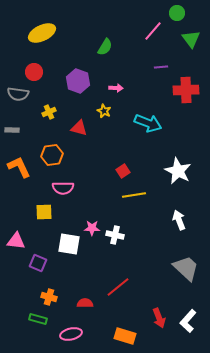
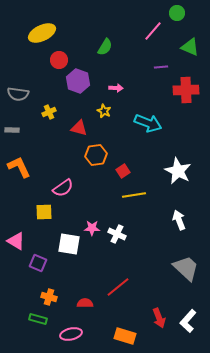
green triangle: moved 1 px left, 8 px down; rotated 30 degrees counterclockwise
red circle: moved 25 px right, 12 px up
orange hexagon: moved 44 px right
pink semicircle: rotated 35 degrees counterclockwise
white cross: moved 2 px right, 1 px up; rotated 12 degrees clockwise
pink triangle: rotated 24 degrees clockwise
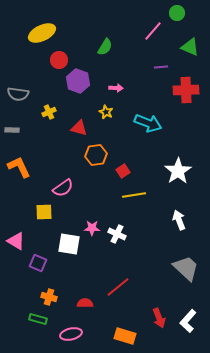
yellow star: moved 2 px right, 1 px down
white star: rotated 12 degrees clockwise
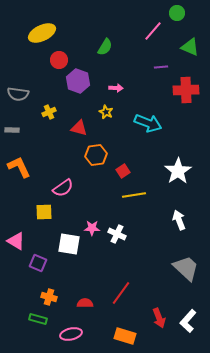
red line: moved 3 px right, 6 px down; rotated 15 degrees counterclockwise
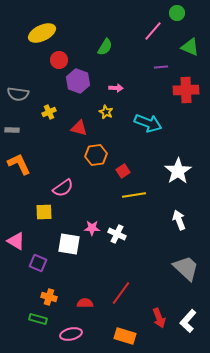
orange L-shape: moved 3 px up
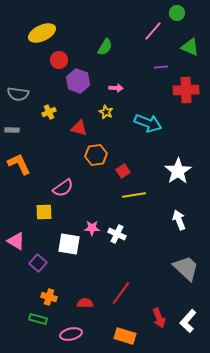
purple square: rotated 18 degrees clockwise
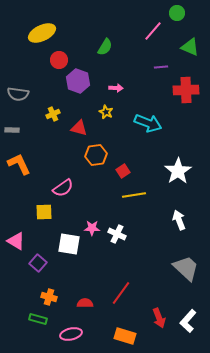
yellow cross: moved 4 px right, 2 px down
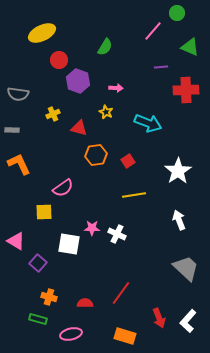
red square: moved 5 px right, 10 px up
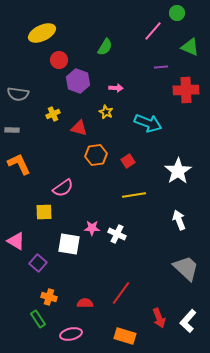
green rectangle: rotated 42 degrees clockwise
